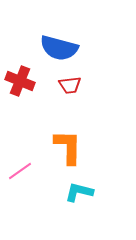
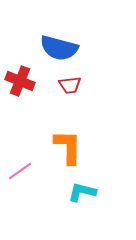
cyan L-shape: moved 3 px right
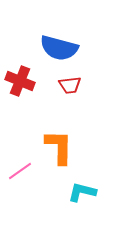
orange L-shape: moved 9 px left
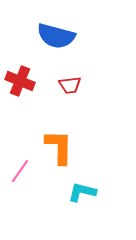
blue semicircle: moved 3 px left, 12 px up
pink line: rotated 20 degrees counterclockwise
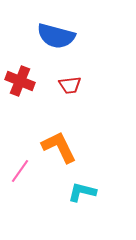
orange L-shape: rotated 27 degrees counterclockwise
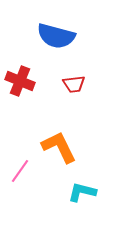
red trapezoid: moved 4 px right, 1 px up
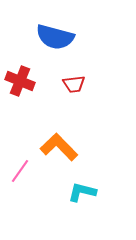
blue semicircle: moved 1 px left, 1 px down
orange L-shape: rotated 18 degrees counterclockwise
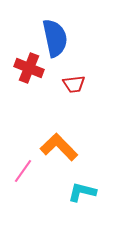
blue semicircle: moved 1 px down; rotated 117 degrees counterclockwise
red cross: moved 9 px right, 13 px up
pink line: moved 3 px right
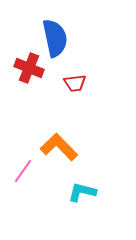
red trapezoid: moved 1 px right, 1 px up
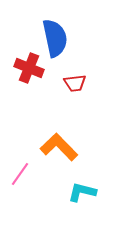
pink line: moved 3 px left, 3 px down
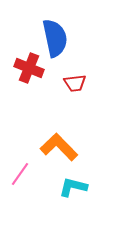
cyan L-shape: moved 9 px left, 5 px up
